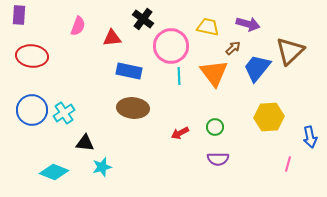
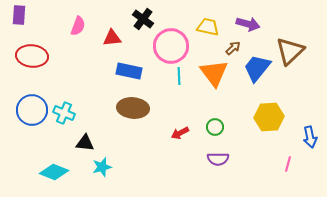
cyan cross: rotated 35 degrees counterclockwise
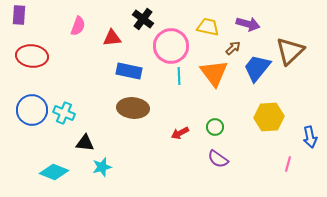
purple semicircle: rotated 35 degrees clockwise
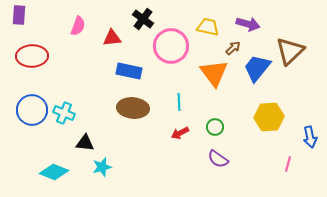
red ellipse: rotated 8 degrees counterclockwise
cyan line: moved 26 px down
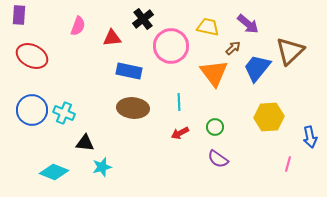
black cross: rotated 15 degrees clockwise
purple arrow: rotated 25 degrees clockwise
red ellipse: rotated 28 degrees clockwise
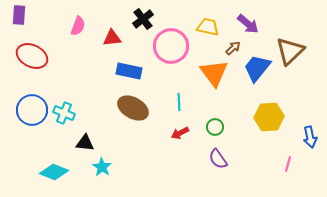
brown ellipse: rotated 24 degrees clockwise
purple semicircle: rotated 20 degrees clockwise
cyan star: rotated 24 degrees counterclockwise
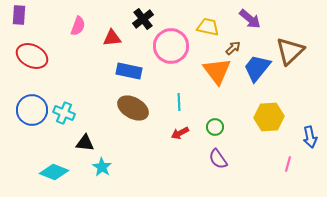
purple arrow: moved 2 px right, 5 px up
orange triangle: moved 3 px right, 2 px up
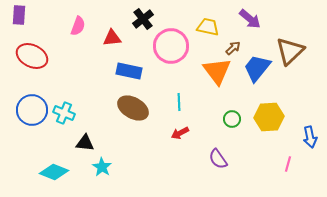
green circle: moved 17 px right, 8 px up
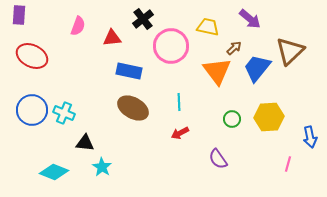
brown arrow: moved 1 px right
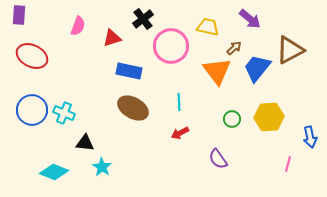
red triangle: rotated 12 degrees counterclockwise
brown triangle: moved 1 px up; rotated 16 degrees clockwise
